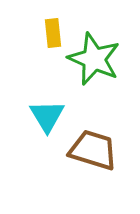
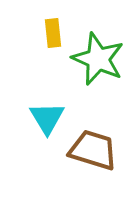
green star: moved 4 px right
cyan triangle: moved 2 px down
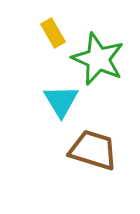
yellow rectangle: rotated 24 degrees counterclockwise
cyan triangle: moved 14 px right, 17 px up
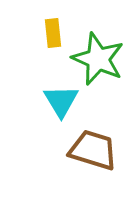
yellow rectangle: rotated 24 degrees clockwise
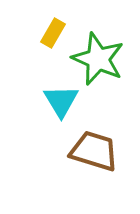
yellow rectangle: rotated 36 degrees clockwise
brown trapezoid: moved 1 px right, 1 px down
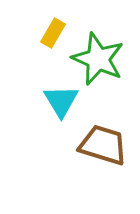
brown trapezoid: moved 9 px right, 6 px up
